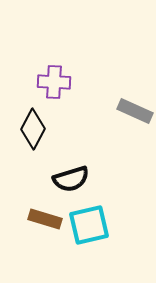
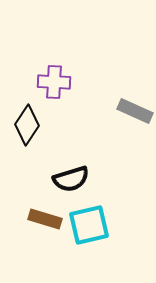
black diamond: moved 6 px left, 4 px up; rotated 6 degrees clockwise
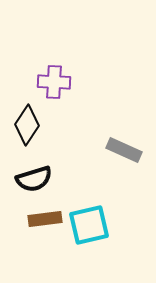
gray rectangle: moved 11 px left, 39 px down
black semicircle: moved 37 px left
brown rectangle: rotated 24 degrees counterclockwise
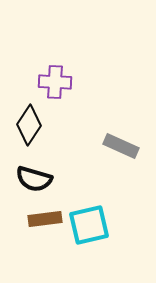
purple cross: moved 1 px right
black diamond: moved 2 px right
gray rectangle: moved 3 px left, 4 px up
black semicircle: rotated 33 degrees clockwise
